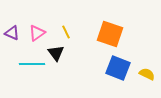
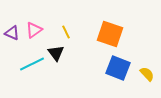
pink triangle: moved 3 px left, 3 px up
cyan line: rotated 25 degrees counterclockwise
yellow semicircle: rotated 21 degrees clockwise
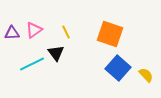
purple triangle: rotated 28 degrees counterclockwise
blue square: rotated 20 degrees clockwise
yellow semicircle: moved 1 px left, 1 px down
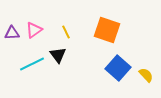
orange square: moved 3 px left, 4 px up
black triangle: moved 2 px right, 2 px down
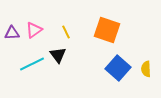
yellow semicircle: moved 6 px up; rotated 140 degrees counterclockwise
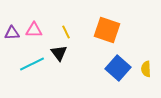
pink triangle: rotated 36 degrees clockwise
black triangle: moved 1 px right, 2 px up
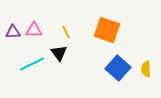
purple triangle: moved 1 px right, 1 px up
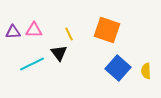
yellow line: moved 3 px right, 2 px down
yellow semicircle: moved 2 px down
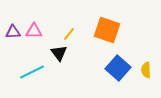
pink triangle: moved 1 px down
yellow line: rotated 64 degrees clockwise
cyan line: moved 8 px down
yellow semicircle: moved 1 px up
